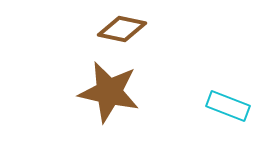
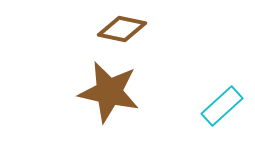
cyan rectangle: moved 6 px left; rotated 63 degrees counterclockwise
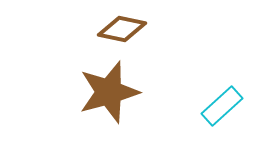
brown star: rotated 28 degrees counterclockwise
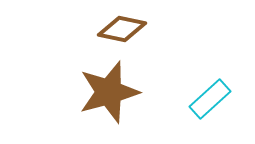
cyan rectangle: moved 12 px left, 7 px up
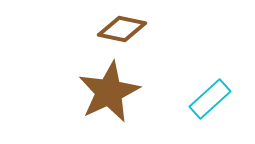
brown star: rotated 10 degrees counterclockwise
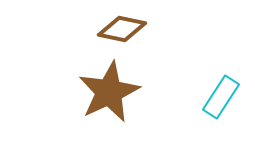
cyan rectangle: moved 11 px right, 2 px up; rotated 15 degrees counterclockwise
